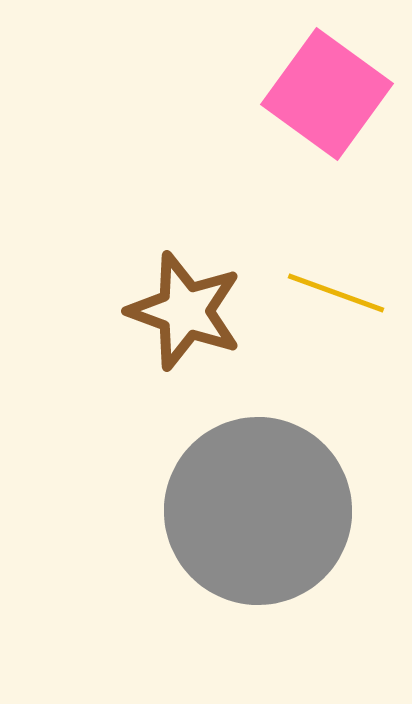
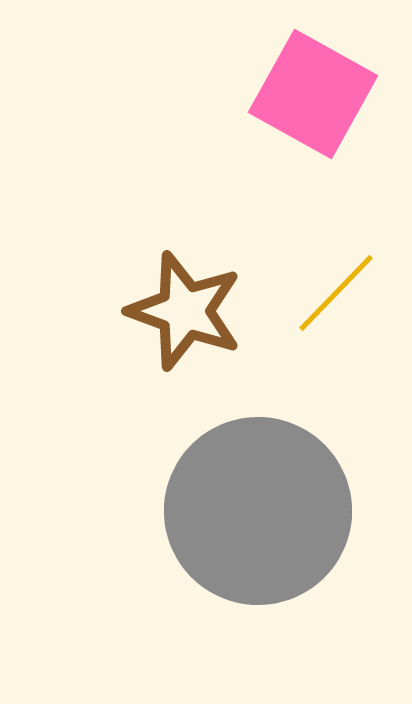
pink square: moved 14 px left; rotated 7 degrees counterclockwise
yellow line: rotated 66 degrees counterclockwise
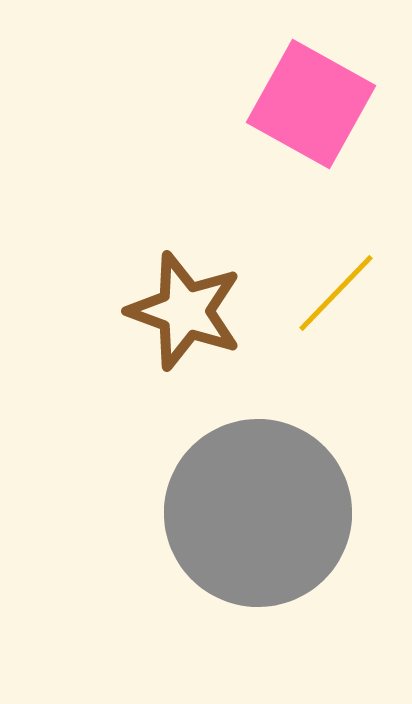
pink square: moved 2 px left, 10 px down
gray circle: moved 2 px down
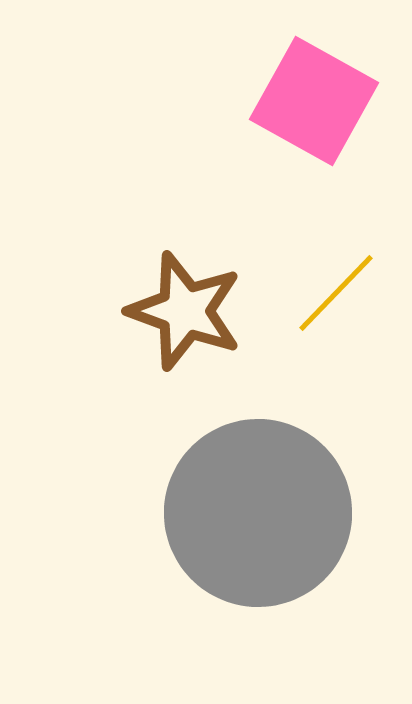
pink square: moved 3 px right, 3 px up
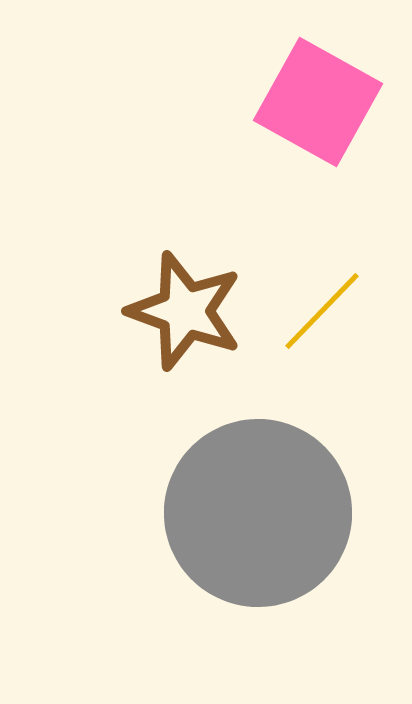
pink square: moved 4 px right, 1 px down
yellow line: moved 14 px left, 18 px down
